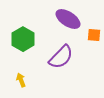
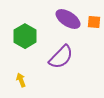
orange square: moved 13 px up
green hexagon: moved 2 px right, 3 px up
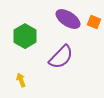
orange square: rotated 16 degrees clockwise
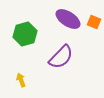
green hexagon: moved 2 px up; rotated 15 degrees clockwise
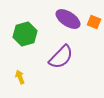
yellow arrow: moved 1 px left, 3 px up
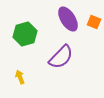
purple ellipse: rotated 25 degrees clockwise
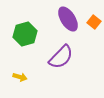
orange square: rotated 16 degrees clockwise
yellow arrow: rotated 128 degrees clockwise
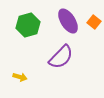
purple ellipse: moved 2 px down
green hexagon: moved 3 px right, 9 px up
